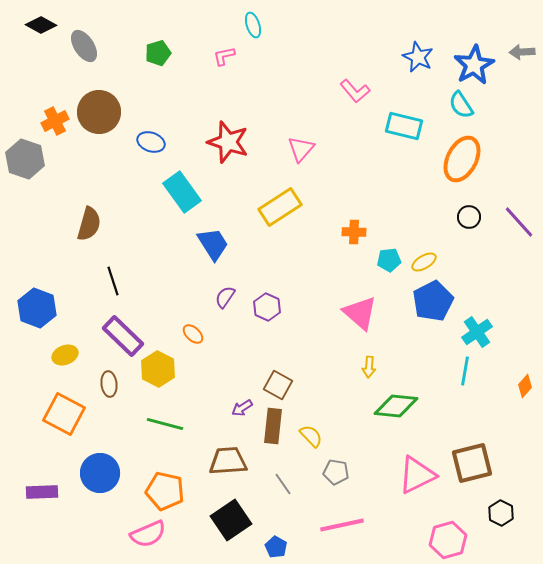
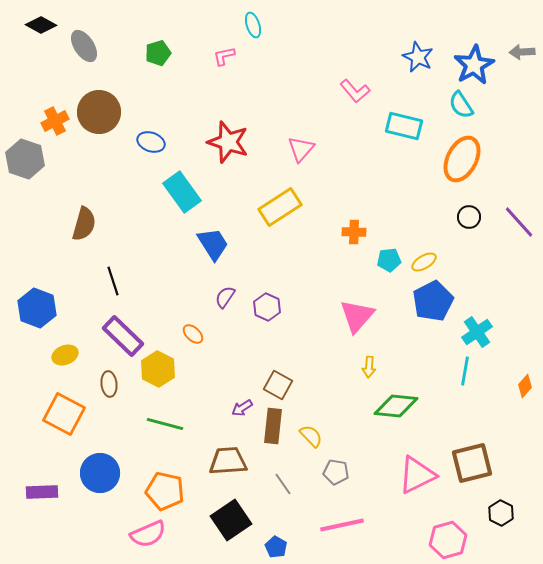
brown semicircle at (89, 224): moved 5 px left
pink triangle at (360, 313): moved 3 px left, 3 px down; rotated 30 degrees clockwise
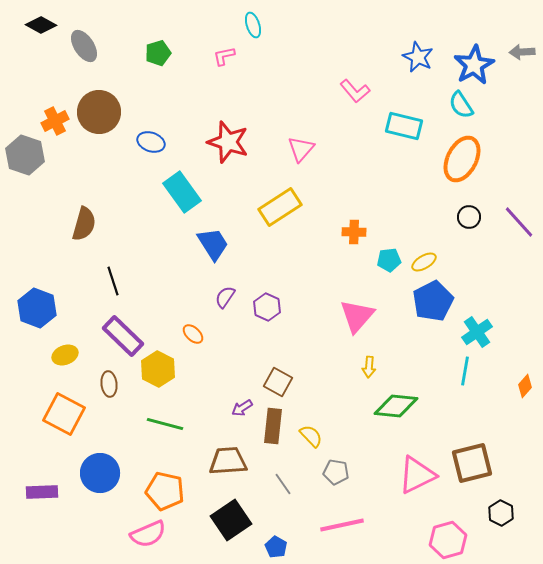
gray hexagon at (25, 159): moved 4 px up
brown square at (278, 385): moved 3 px up
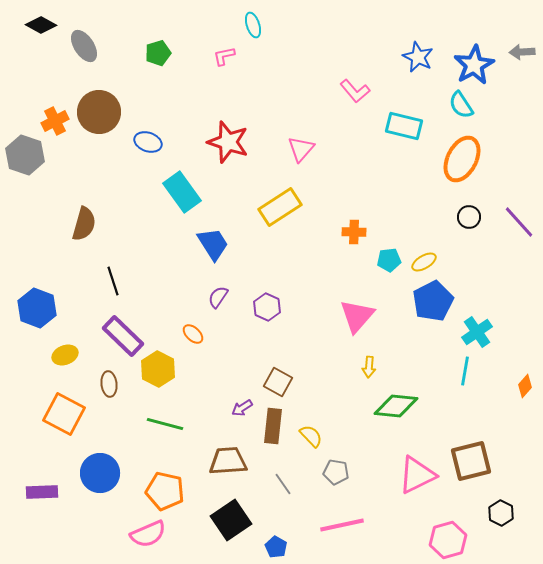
blue ellipse at (151, 142): moved 3 px left
purple semicircle at (225, 297): moved 7 px left
brown square at (472, 463): moved 1 px left, 2 px up
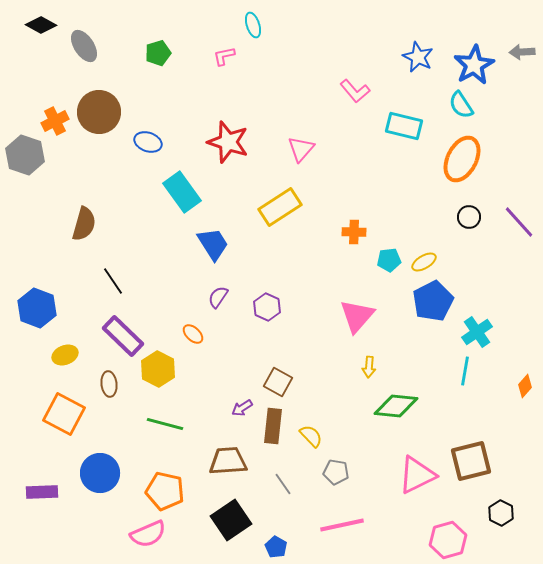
black line at (113, 281): rotated 16 degrees counterclockwise
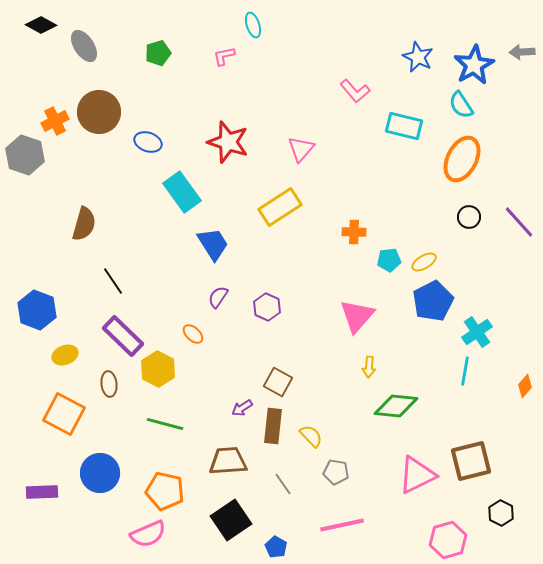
blue hexagon at (37, 308): moved 2 px down
